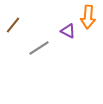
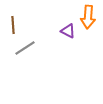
brown line: rotated 42 degrees counterclockwise
gray line: moved 14 px left
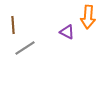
purple triangle: moved 1 px left, 1 px down
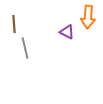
brown line: moved 1 px right, 1 px up
gray line: rotated 70 degrees counterclockwise
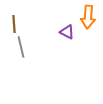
gray line: moved 4 px left, 1 px up
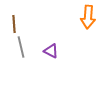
purple triangle: moved 16 px left, 19 px down
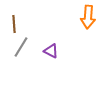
gray line: rotated 45 degrees clockwise
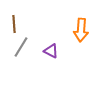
orange arrow: moved 7 px left, 13 px down
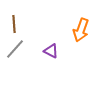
orange arrow: rotated 15 degrees clockwise
gray line: moved 6 px left, 2 px down; rotated 10 degrees clockwise
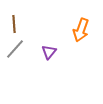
purple triangle: moved 2 px left, 1 px down; rotated 42 degrees clockwise
